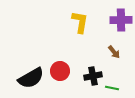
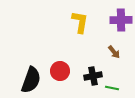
black semicircle: moved 2 px down; rotated 40 degrees counterclockwise
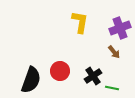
purple cross: moved 1 px left, 8 px down; rotated 20 degrees counterclockwise
black cross: rotated 24 degrees counterclockwise
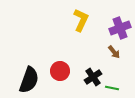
yellow L-shape: moved 1 px right, 2 px up; rotated 15 degrees clockwise
black cross: moved 1 px down
black semicircle: moved 2 px left
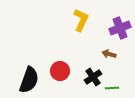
brown arrow: moved 5 px left, 2 px down; rotated 144 degrees clockwise
green line: rotated 16 degrees counterclockwise
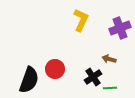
brown arrow: moved 5 px down
red circle: moved 5 px left, 2 px up
green line: moved 2 px left
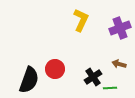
brown arrow: moved 10 px right, 5 px down
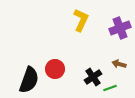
green line: rotated 16 degrees counterclockwise
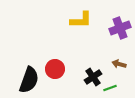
yellow L-shape: rotated 65 degrees clockwise
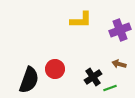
purple cross: moved 2 px down
